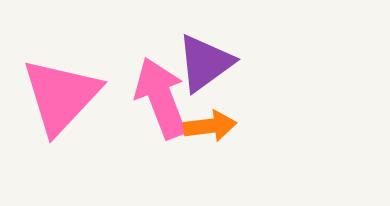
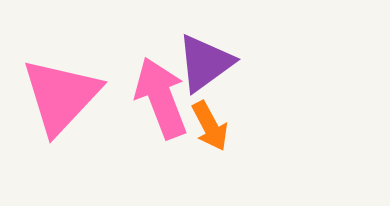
orange arrow: rotated 69 degrees clockwise
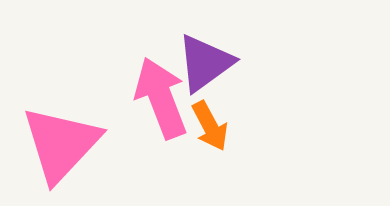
pink triangle: moved 48 px down
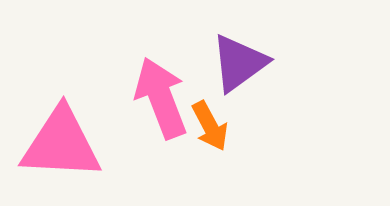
purple triangle: moved 34 px right
pink triangle: rotated 50 degrees clockwise
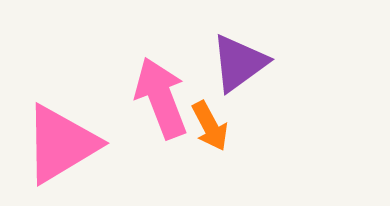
pink triangle: rotated 34 degrees counterclockwise
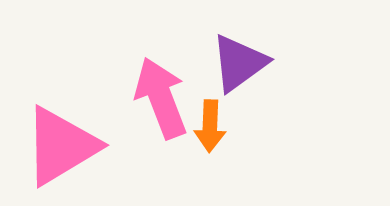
orange arrow: rotated 30 degrees clockwise
pink triangle: moved 2 px down
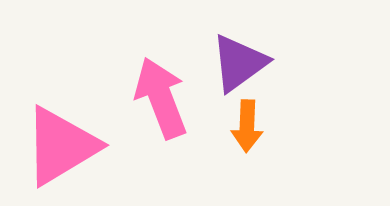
orange arrow: moved 37 px right
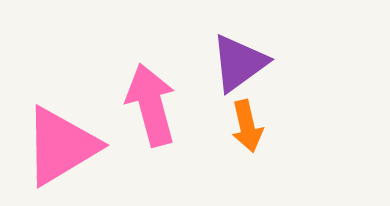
pink arrow: moved 10 px left, 7 px down; rotated 6 degrees clockwise
orange arrow: rotated 15 degrees counterclockwise
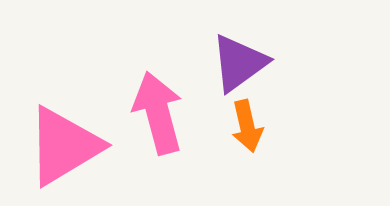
pink arrow: moved 7 px right, 8 px down
pink triangle: moved 3 px right
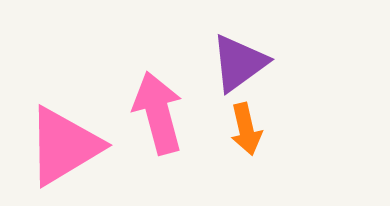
orange arrow: moved 1 px left, 3 px down
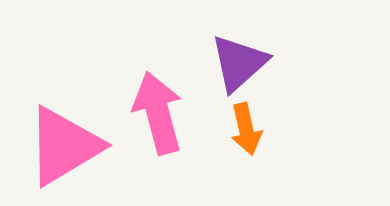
purple triangle: rotated 6 degrees counterclockwise
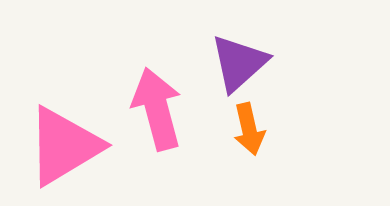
pink arrow: moved 1 px left, 4 px up
orange arrow: moved 3 px right
